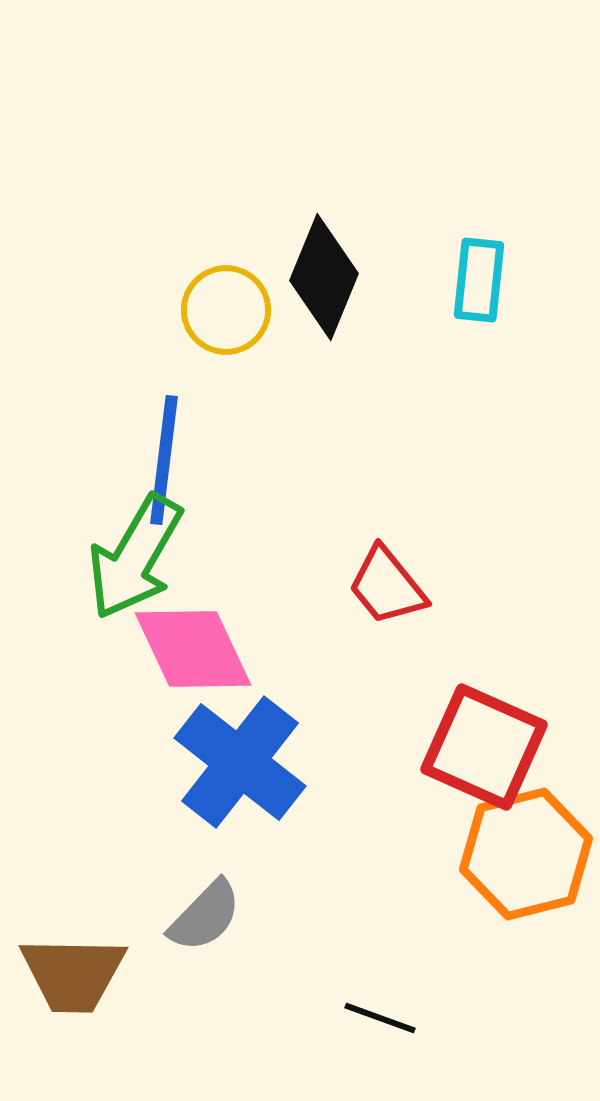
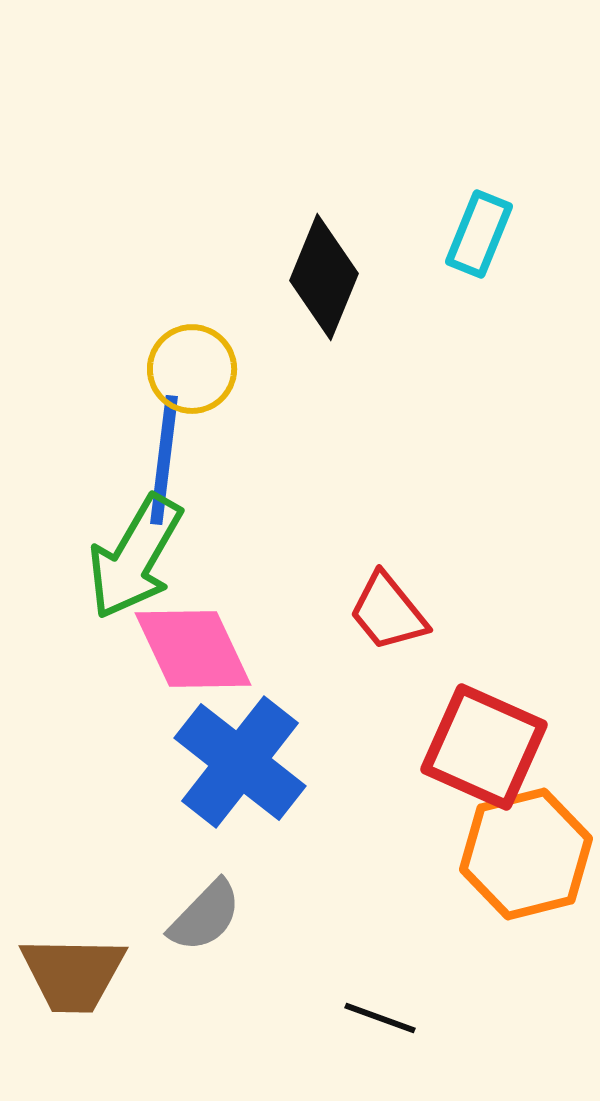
cyan rectangle: moved 46 px up; rotated 16 degrees clockwise
yellow circle: moved 34 px left, 59 px down
red trapezoid: moved 1 px right, 26 px down
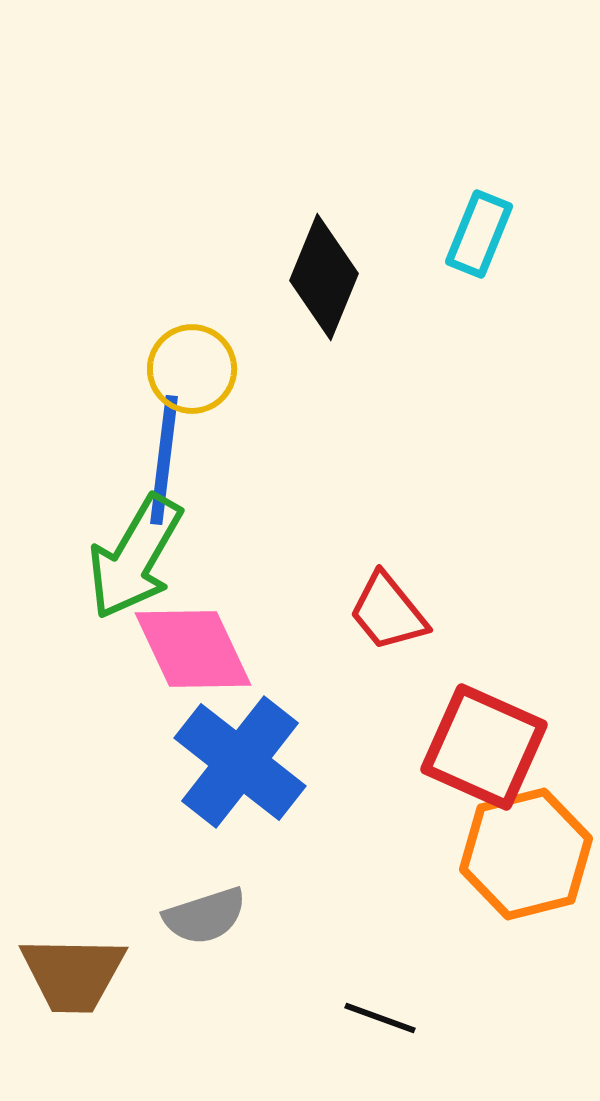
gray semicircle: rotated 28 degrees clockwise
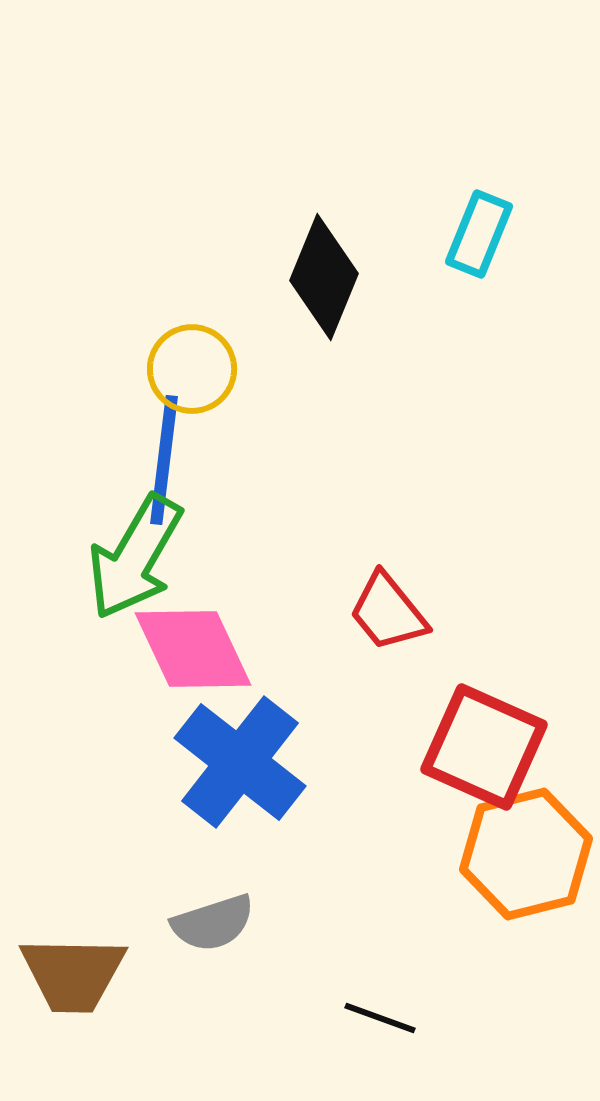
gray semicircle: moved 8 px right, 7 px down
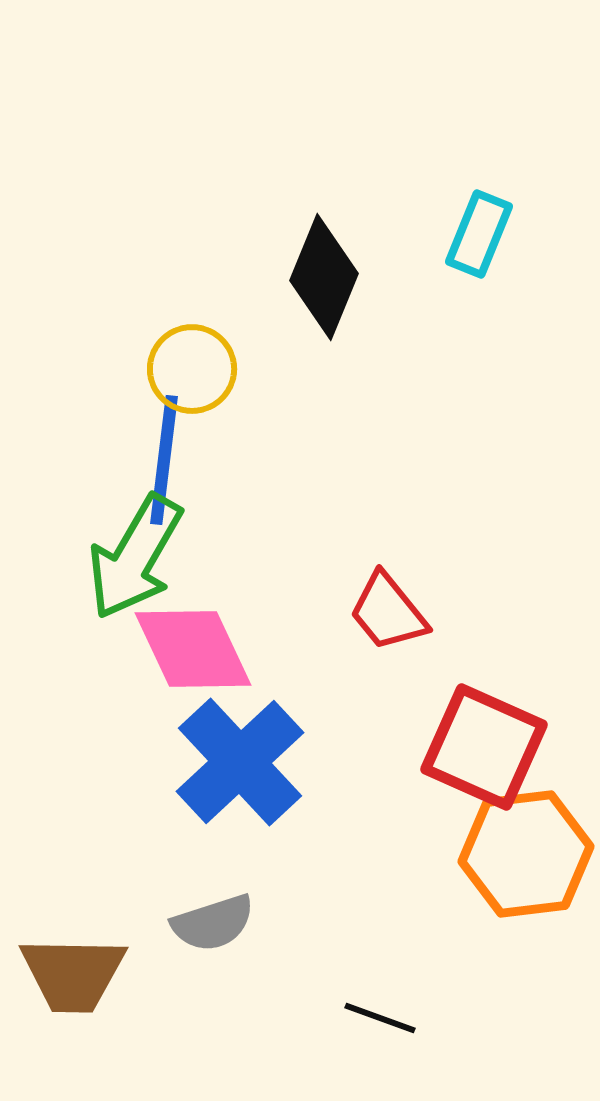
blue cross: rotated 9 degrees clockwise
orange hexagon: rotated 7 degrees clockwise
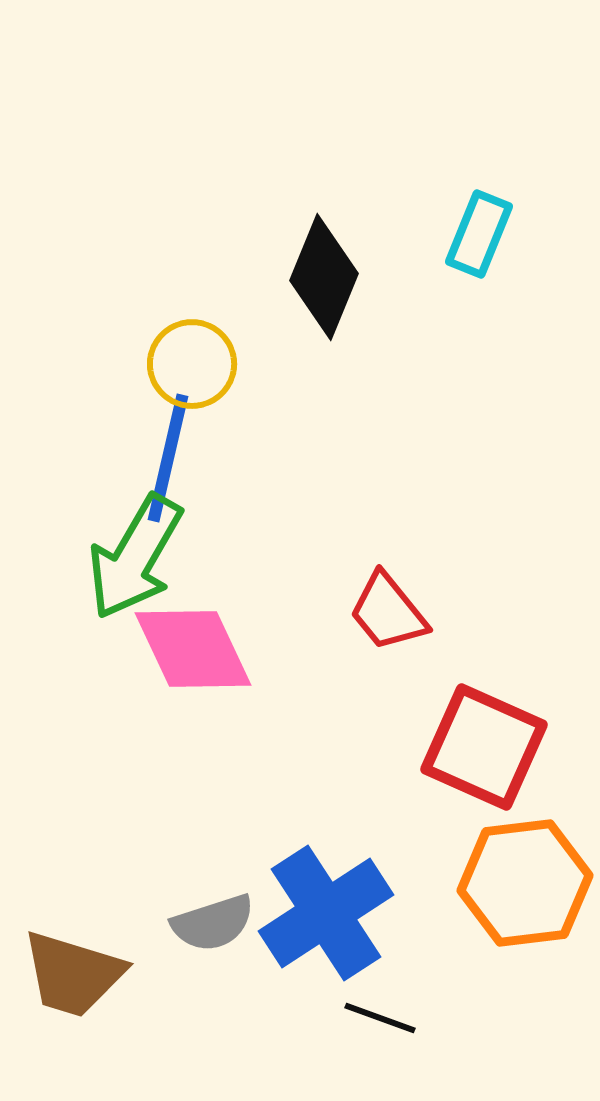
yellow circle: moved 5 px up
blue line: moved 4 px right, 2 px up; rotated 6 degrees clockwise
blue cross: moved 86 px right, 151 px down; rotated 10 degrees clockwise
orange hexagon: moved 1 px left, 29 px down
brown trapezoid: rotated 16 degrees clockwise
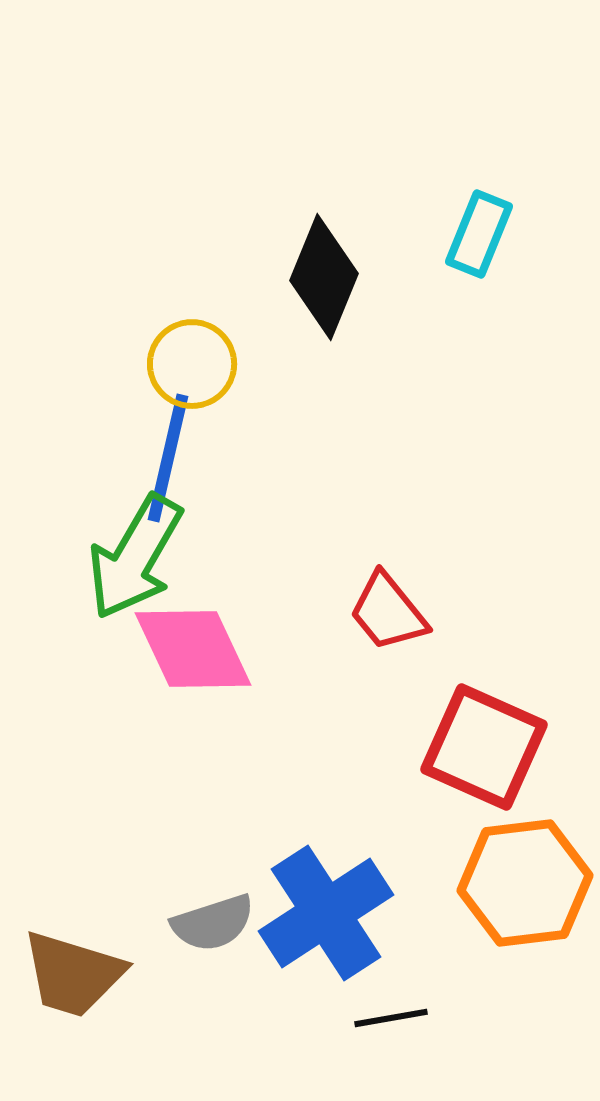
black line: moved 11 px right; rotated 30 degrees counterclockwise
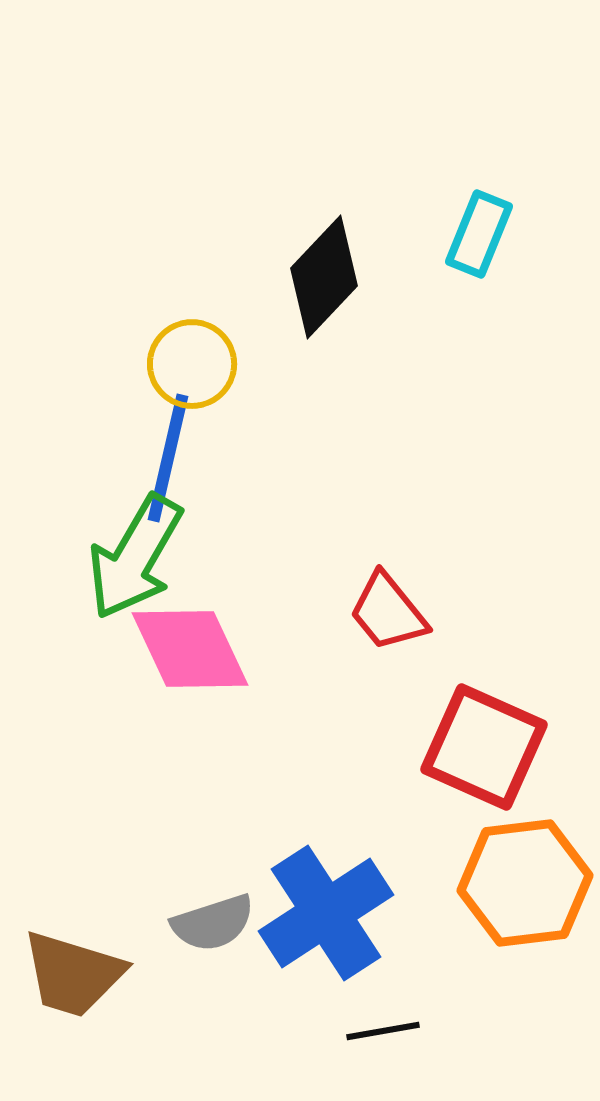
black diamond: rotated 21 degrees clockwise
pink diamond: moved 3 px left
black line: moved 8 px left, 13 px down
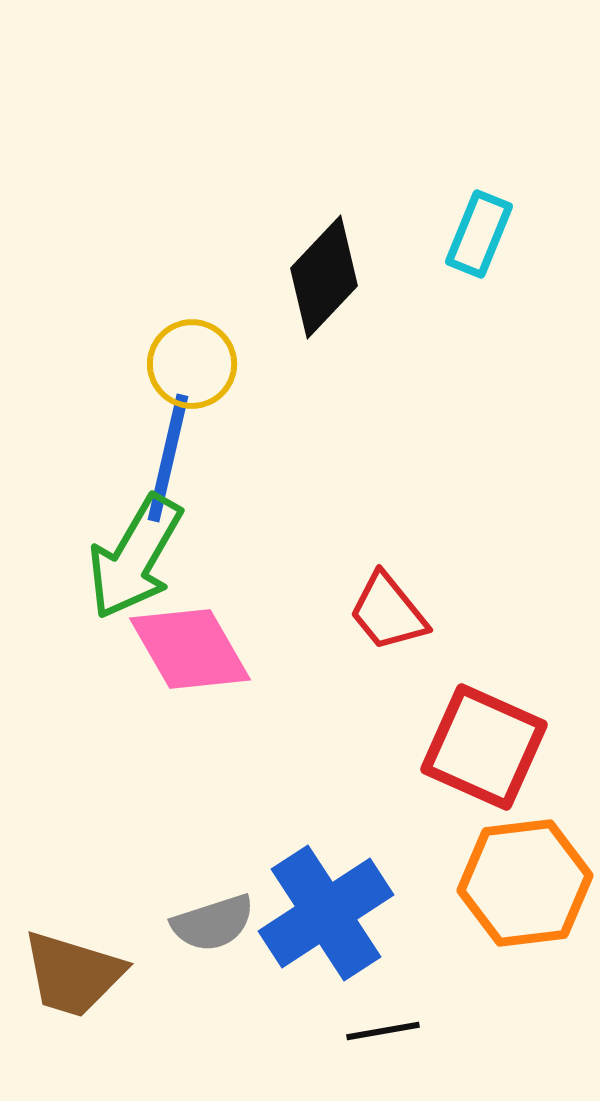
pink diamond: rotated 5 degrees counterclockwise
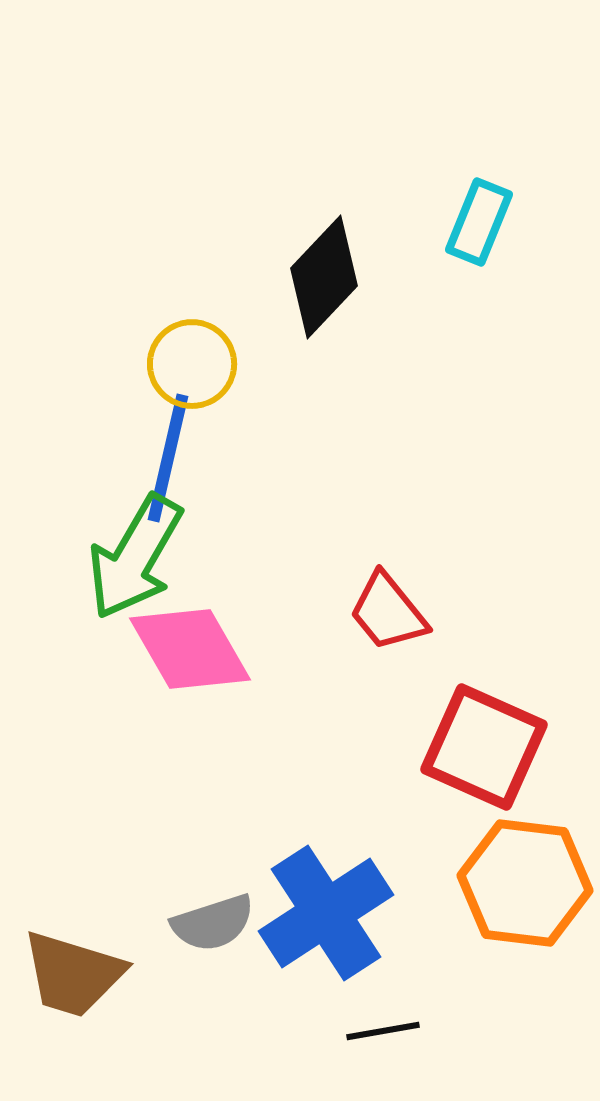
cyan rectangle: moved 12 px up
orange hexagon: rotated 14 degrees clockwise
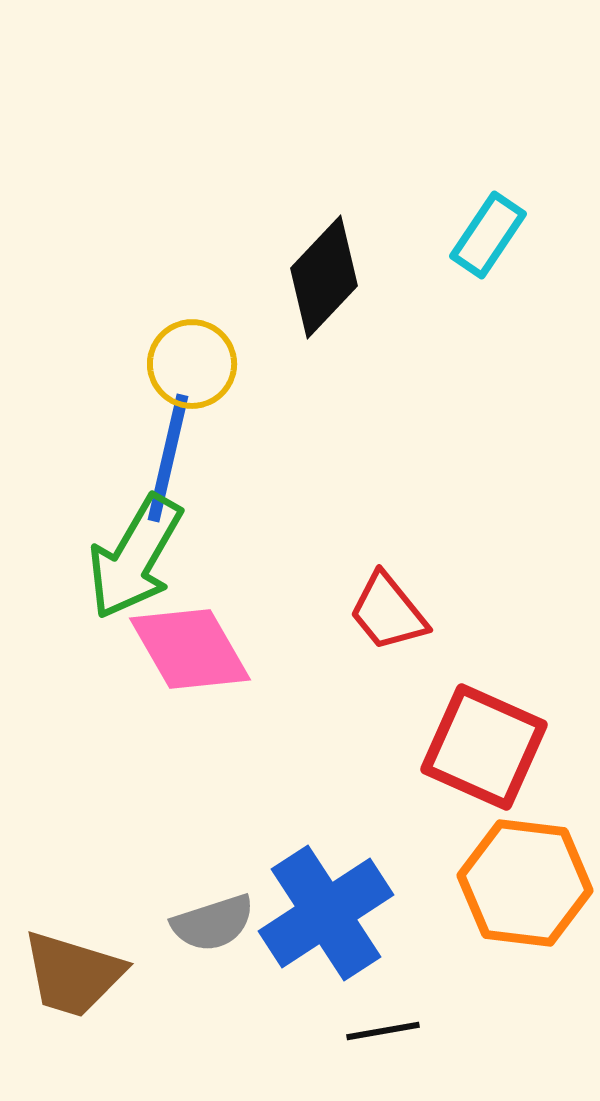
cyan rectangle: moved 9 px right, 13 px down; rotated 12 degrees clockwise
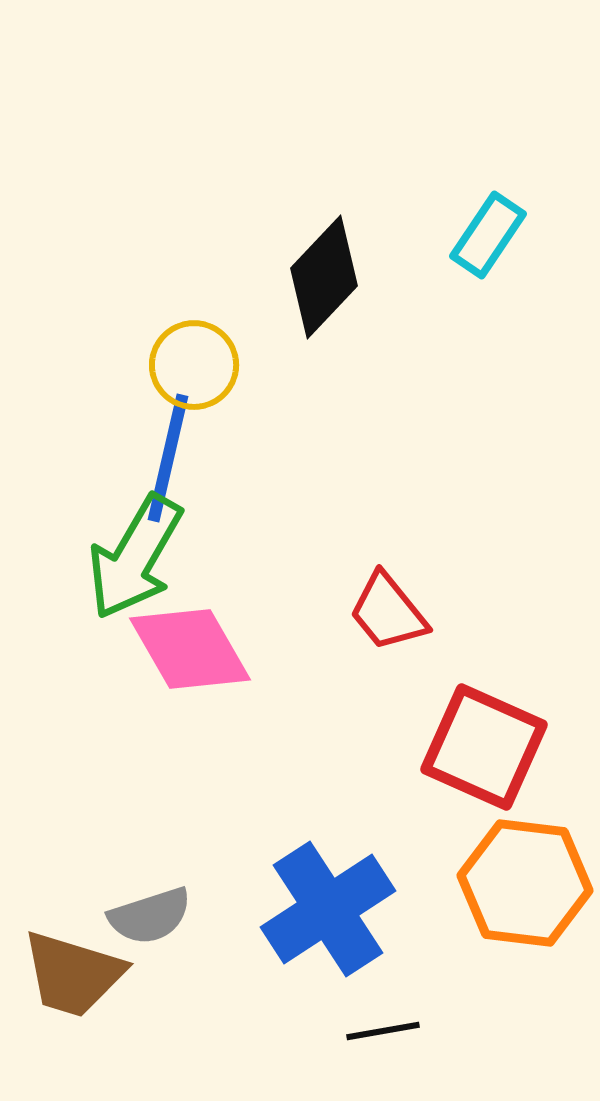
yellow circle: moved 2 px right, 1 px down
blue cross: moved 2 px right, 4 px up
gray semicircle: moved 63 px left, 7 px up
